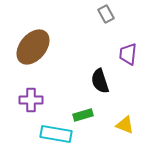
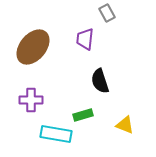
gray rectangle: moved 1 px right, 1 px up
purple trapezoid: moved 43 px left, 15 px up
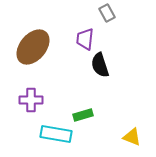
black semicircle: moved 16 px up
yellow triangle: moved 7 px right, 12 px down
